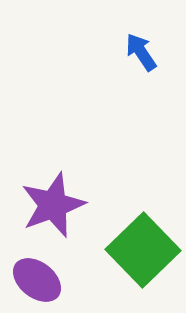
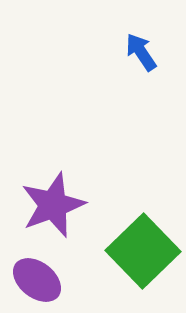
green square: moved 1 px down
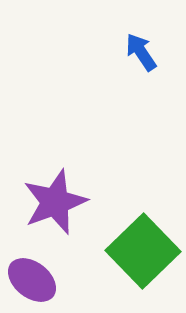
purple star: moved 2 px right, 3 px up
purple ellipse: moved 5 px left
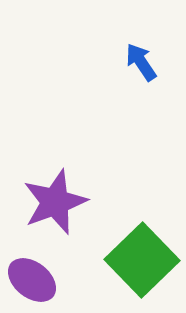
blue arrow: moved 10 px down
green square: moved 1 px left, 9 px down
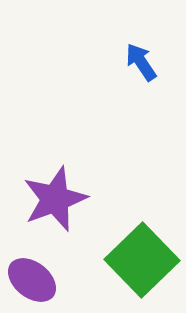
purple star: moved 3 px up
